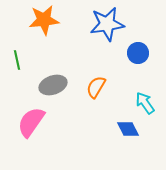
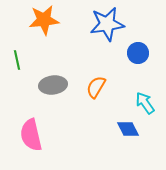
gray ellipse: rotated 12 degrees clockwise
pink semicircle: moved 13 px down; rotated 48 degrees counterclockwise
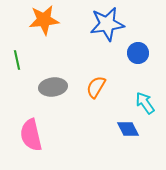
gray ellipse: moved 2 px down
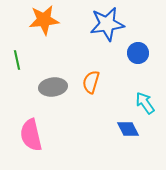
orange semicircle: moved 5 px left, 5 px up; rotated 15 degrees counterclockwise
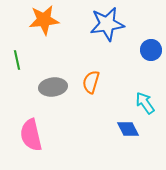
blue circle: moved 13 px right, 3 px up
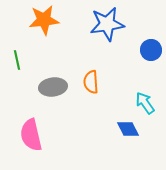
orange semicircle: rotated 20 degrees counterclockwise
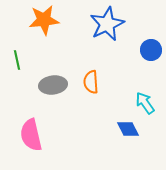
blue star: rotated 16 degrees counterclockwise
gray ellipse: moved 2 px up
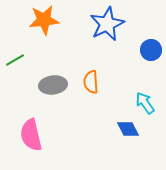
green line: moved 2 px left; rotated 72 degrees clockwise
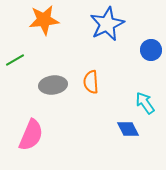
pink semicircle: rotated 144 degrees counterclockwise
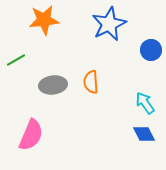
blue star: moved 2 px right
green line: moved 1 px right
blue diamond: moved 16 px right, 5 px down
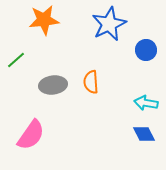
blue circle: moved 5 px left
green line: rotated 12 degrees counterclockwise
cyan arrow: moved 1 px right; rotated 45 degrees counterclockwise
pink semicircle: rotated 12 degrees clockwise
